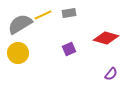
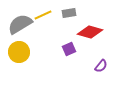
red diamond: moved 16 px left, 6 px up
yellow circle: moved 1 px right, 1 px up
purple semicircle: moved 10 px left, 8 px up
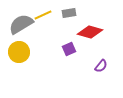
gray semicircle: moved 1 px right
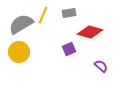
yellow line: rotated 42 degrees counterclockwise
purple semicircle: rotated 88 degrees counterclockwise
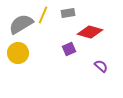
gray rectangle: moved 1 px left
yellow circle: moved 1 px left, 1 px down
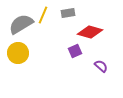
purple square: moved 6 px right, 2 px down
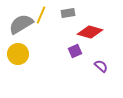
yellow line: moved 2 px left
yellow circle: moved 1 px down
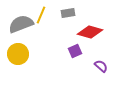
gray semicircle: rotated 10 degrees clockwise
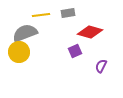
yellow line: rotated 60 degrees clockwise
gray semicircle: moved 4 px right, 9 px down
yellow circle: moved 1 px right, 2 px up
purple semicircle: rotated 104 degrees counterclockwise
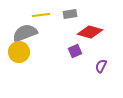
gray rectangle: moved 2 px right, 1 px down
